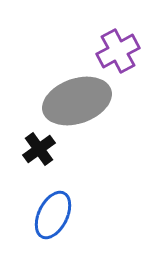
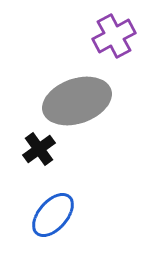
purple cross: moved 4 px left, 15 px up
blue ellipse: rotated 15 degrees clockwise
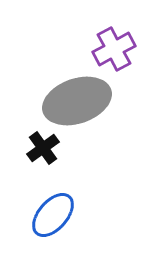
purple cross: moved 13 px down
black cross: moved 4 px right, 1 px up
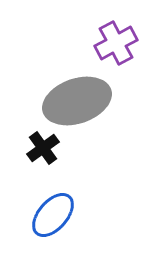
purple cross: moved 2 px right, 6 px up
